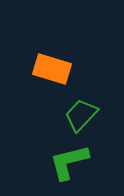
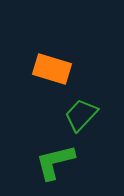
green L-shape: moved 14 px left
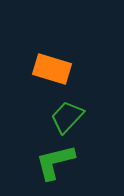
green trapezoid: moved 14 px left, 2 px down
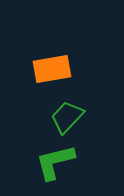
orange rectangle: rotated 27 degrees counterclockwise
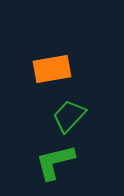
green trapezoid: moved 2 px right, 1 px up
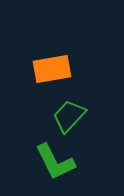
green L-shape: rotated 102 degrees counterclockwise
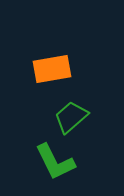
green trapezoid: moved 2 px right, 1 px down; rotated 6 degrees clockwise
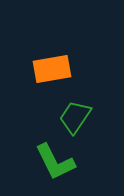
green trapezoid: moved 4 px right; rotated 15 degrees counterclockwise
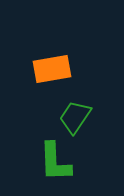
green L-shape: rotated 24 degrees clockwise
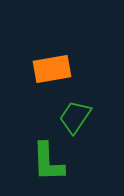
green L-shape: moved 7 px left
